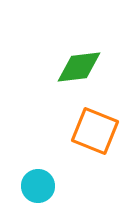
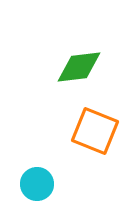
cyan circle: moved 1 px left, 2 px up
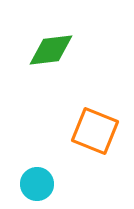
green diamond: moved 28 px left, 17 px up
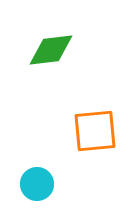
orange square: rotated 27 degrees counterclockwise
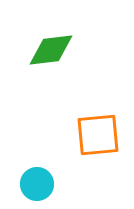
orange square: moved 3 px right, 4 px down
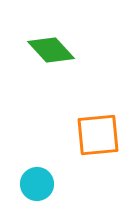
green diamond: rotated 54 degrees clockwise
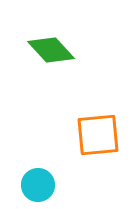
cyan circle: moved 1 px right, 1 px down
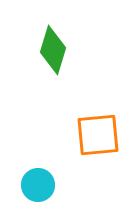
green diamond: moved 2 px right; rotated 60 degrees clockwise
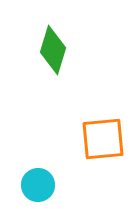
orange square: moved 5 px right, 4 px down
